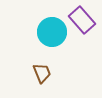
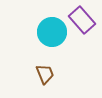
brown trapezoid: moved 3 px right, 1 px down
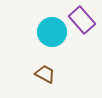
brown trapezoid: rotated 40 degrees counterclockwise
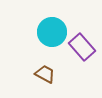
purple rectangle: moved 27 px down
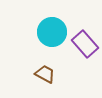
purple rectangle: moved 3 px right, 3 px up
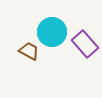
brown trapezoid: moved 16 px left, 23 px up
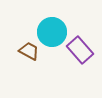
purple rectangle: moved 5 px left, 6 px down
